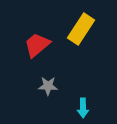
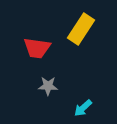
red trapezoid: moved 3 px down; rotated 132 degrees counterclockwise
cyan arrow: rotated 48 degrees clockwise
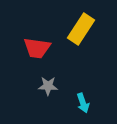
cyan arrow: moved 5 px up; rotated 66 degrees counterclockwise
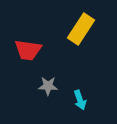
red trapezoid: moved 9 px left, 2 px down
cyan arrow: moved 3 px left, 3 px up
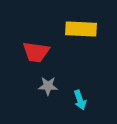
yellow rectangle: rotated 60 degrees clockwise
red trapezoid: moved 8 px right, 2 px down
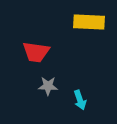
yellow rectangle: moved 8 px right, 7 px up
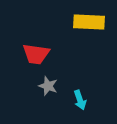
red trapezoid: moved 2 px down
gray star: rotated 18 degrees clockwise
